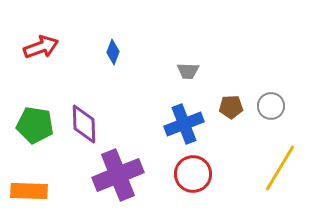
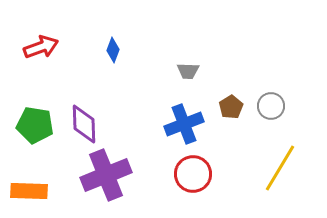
blue diamond: moved 2 px up
brown pentagon: rotated 30 degrees counterclockwise
purple cross: moved 12 px left
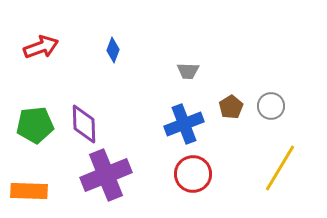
green pentagon: rotated 15 degrees counterclockwise
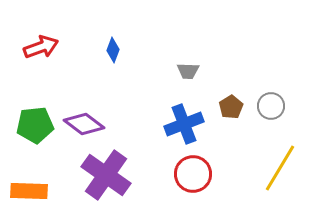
purple diamond: rotated 51 degrees counterclockwise
purple cross: rotated 33 degrees counterclockwise
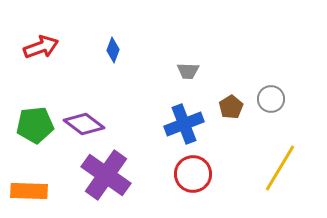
gray circle: moved 7 px up
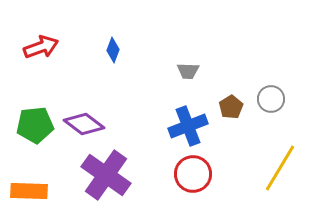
blue cross: moved 4 px right, 2 px down
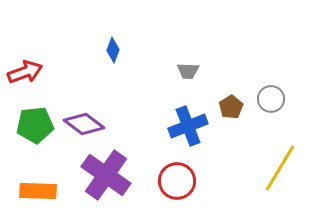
red arrow: moved 16 px left, 25 px down
red circle: moved 16 px left, 7 px down
orange rectangle: moved 9 px right
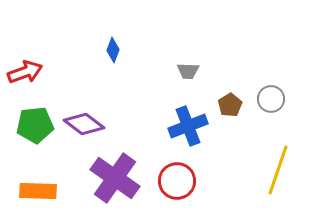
brown pentagon: moved 1 px left, 2 px up
yellow line: moved 2 px left, 2 px down; rotated 12 degrees counterclockwise
purple cross: moved 9 px right, 3 px down
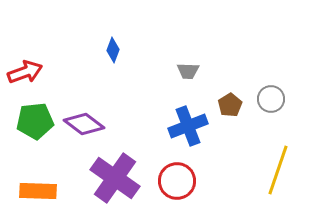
green pentagon: moved 4 px up
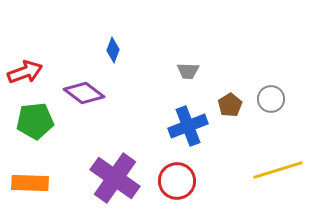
purple diamond: moved 31 px up
yellow line: rotated 54 degrees clockwise
orange rectangle: moved 8 px left, 8 px up
